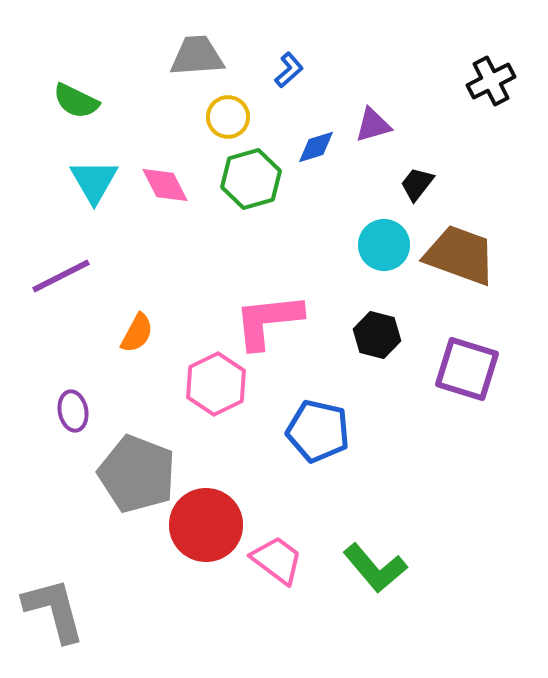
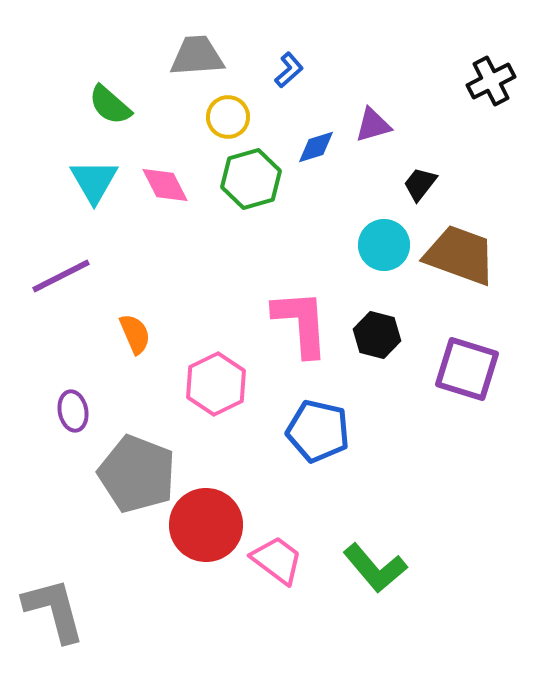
green semicircle: moved 34 px right, 4 px down; rotated 15 degrees clockwise
black trapezoid: moved 3 px right
pink L-shape: moved 33 px right, 2 px down; rotated 92 degrees clockwise
orange semicircle: moved 2 px left, 1 px down; rotated 51 degrees counterclockwise
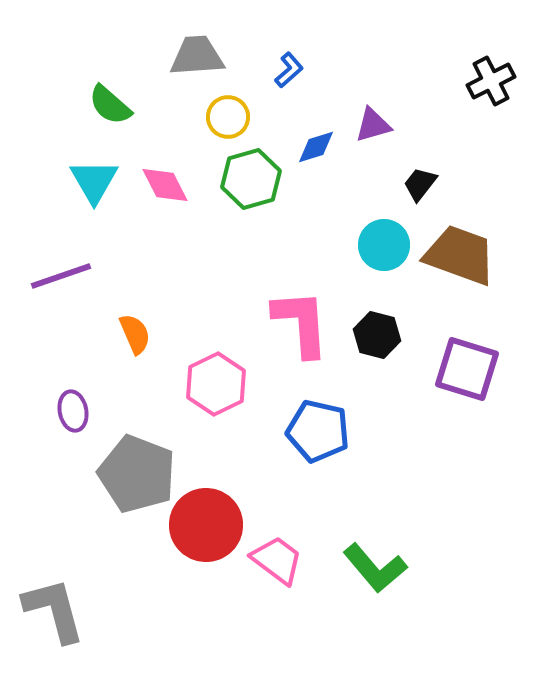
purple line: rotated 8 degrees clockwise
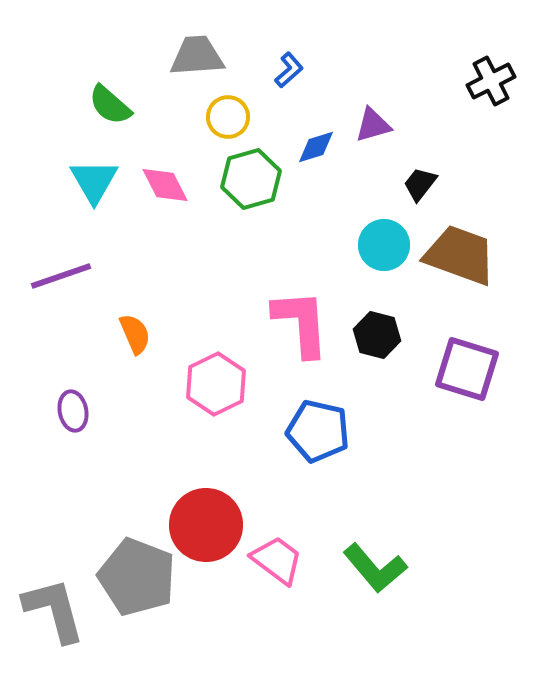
gray pentagon: moved 103 px down
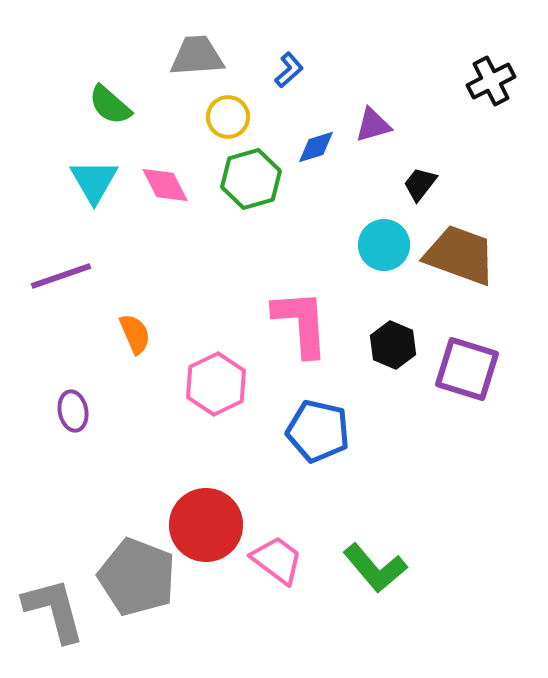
black hexagon: moved 16 px right, 10 px down; rotated 9 degrees clockwise
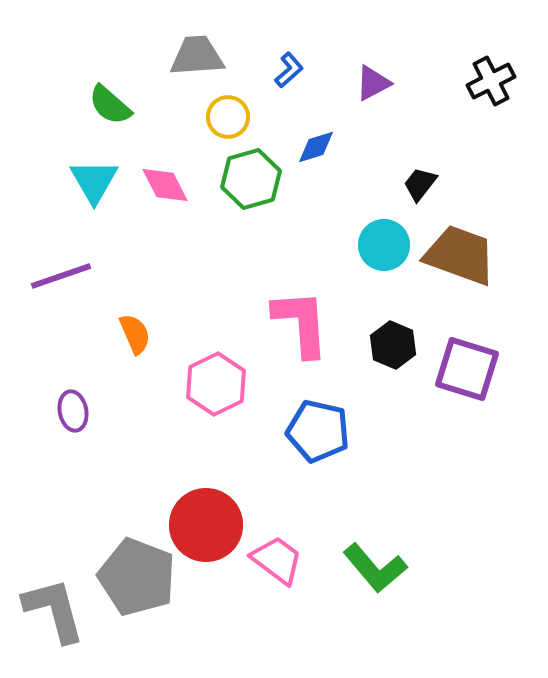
purple triangle: moved 42 px up; rotated 12 degrees counterclockwise
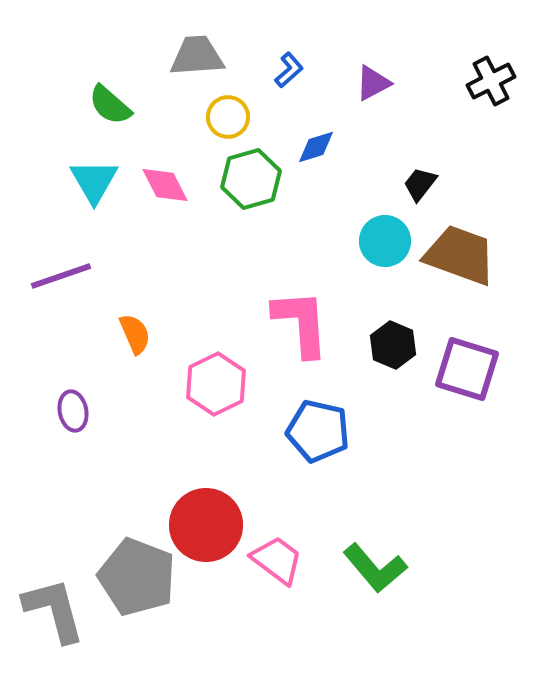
cyan circle: moved 1 px right, 4 px up
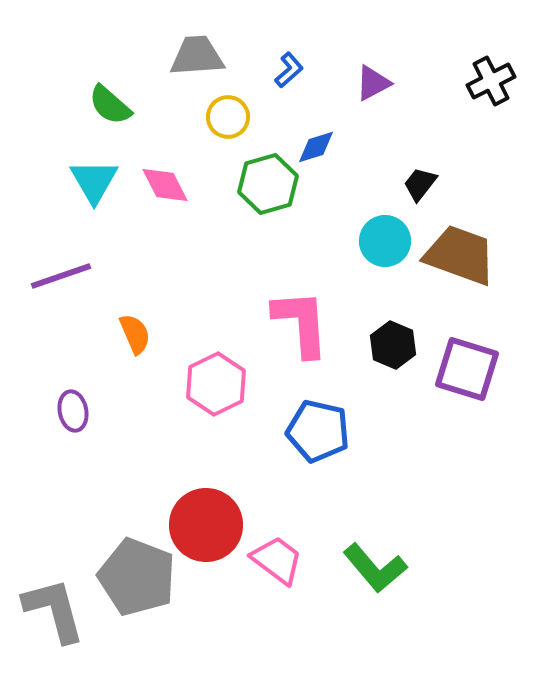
green hexagon: moved 17 px right, 5 px down
